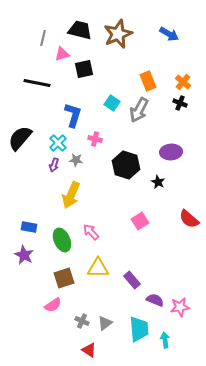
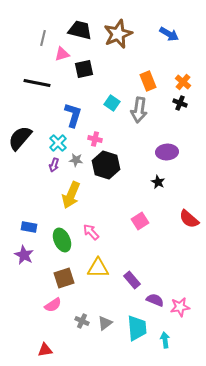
gray arrow: rotated 20 degrees counterclockwise
purple ellipse: moved 4 px left
black hexagon: moved 20 px left
cyan trapezoid: moved 2 px left, 1 px up
red triangle: moved 44 px left; rotated 42 degrees counterclockwise
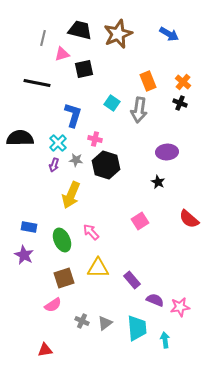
black semicircle: rotated 48 degrees clockwise
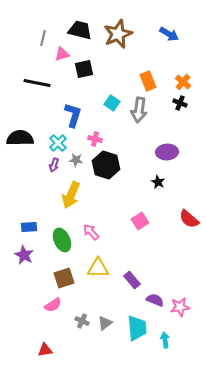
blue rectangle: rotated 14 degrees counterclockwise
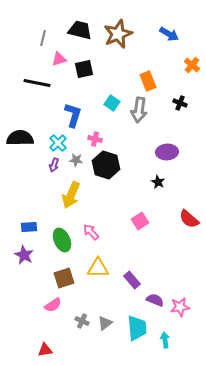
pink triangle: moved 3 px left, 5 px down
orange cross: moved 9 px right, 17 px up
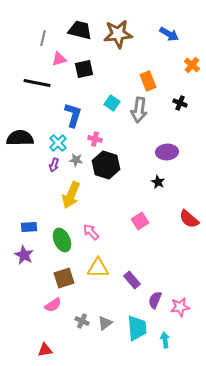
brown star: rotated 16 degrees clockwise
purple semicircle: rotated 90 degrees counterclockwise
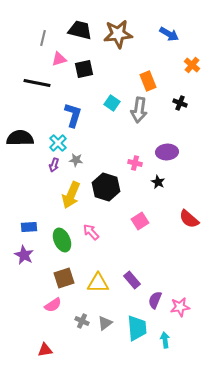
pink cross: moved 40 px right, 24 px down
black hexagon: moved 22 px down
yellow triangle: moved 15 px down
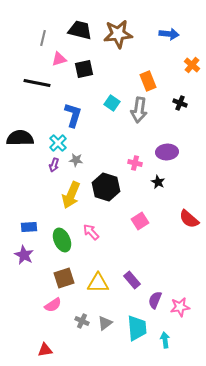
blue arrow: rotated 24 degrees counterclockwise
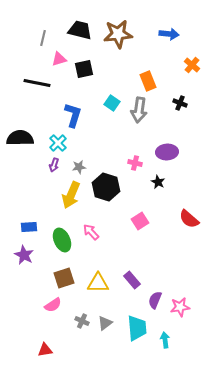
gray star: moved 3 px right, 7 px down; rotated 16 degrees counterclockwise
